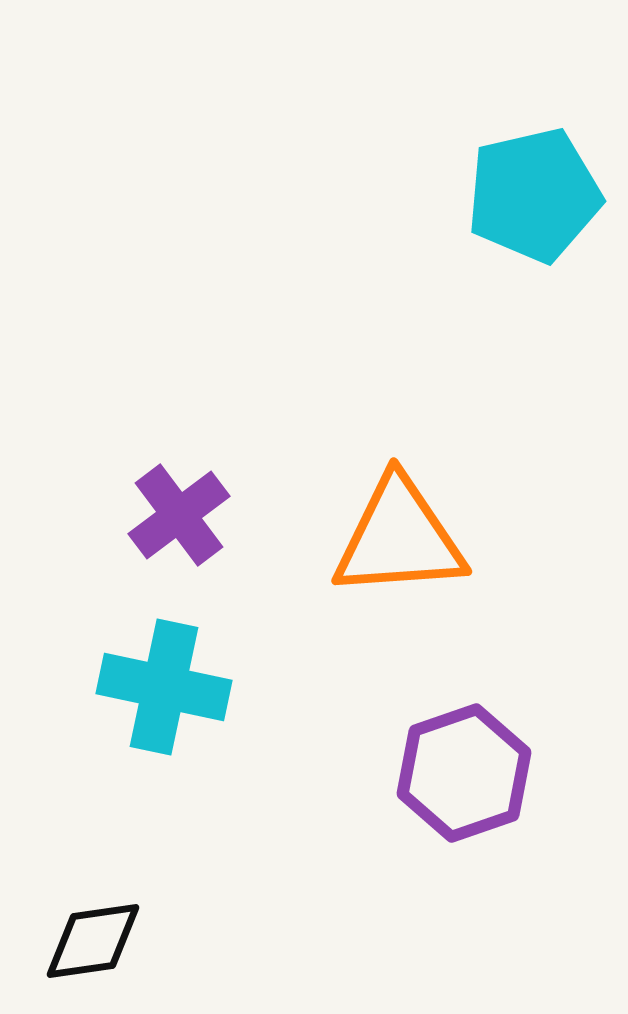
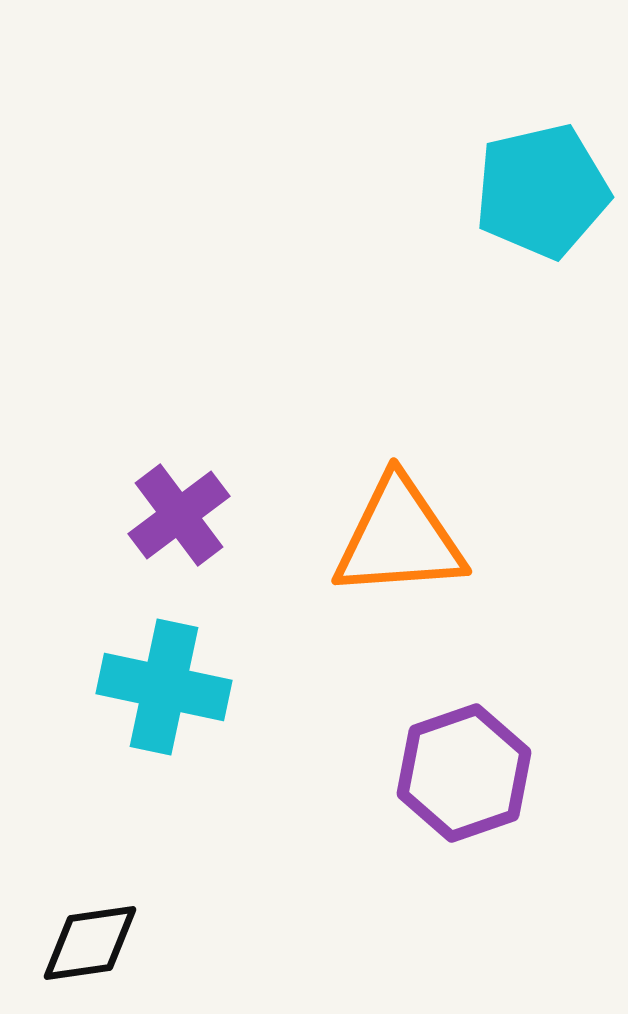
cyan pentagon: moved 8 px right, 4 px up
black diamond: moved 3 px left, 2 px down
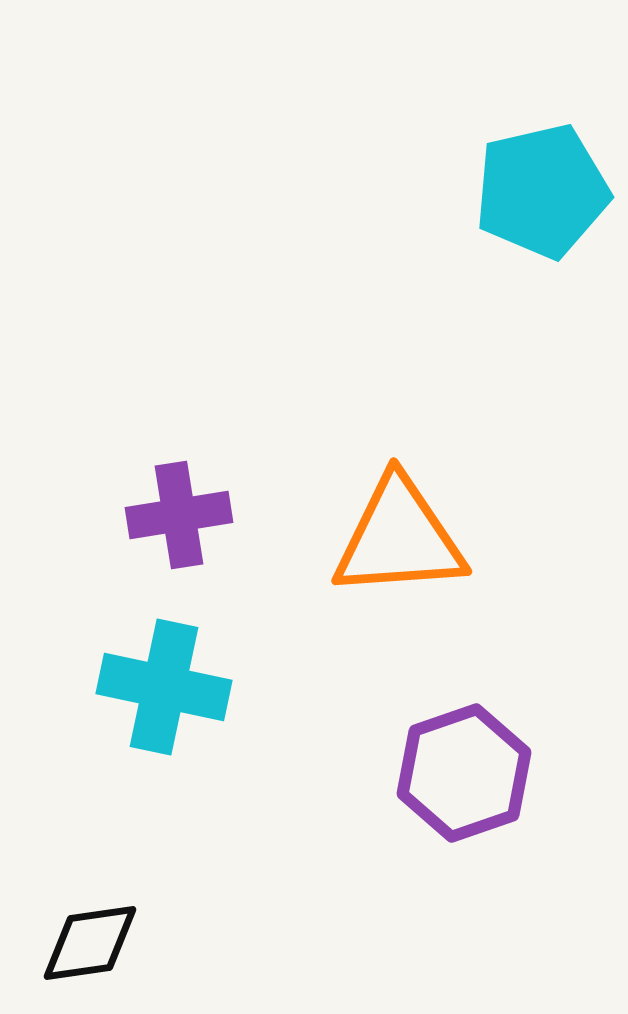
purple cross: rotated 28 degrees clockwise
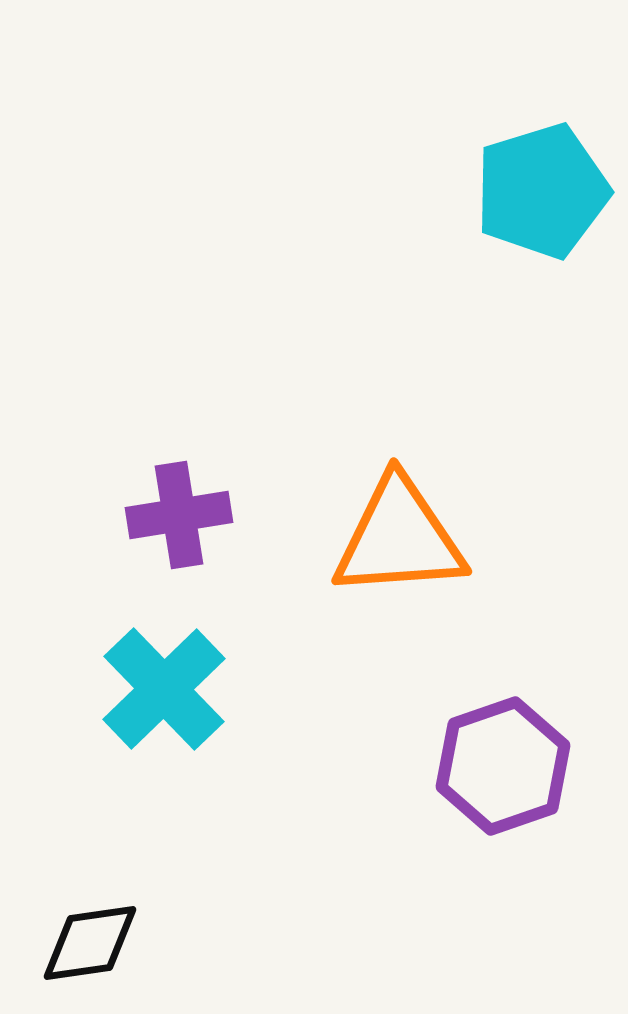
cyan pentagon: rotated 4 degrees counterclockwise
cyan cross: moved 2 px down; rotated 34 degrees clockwise
purple hexagon: moved 39 px right, 7 px up
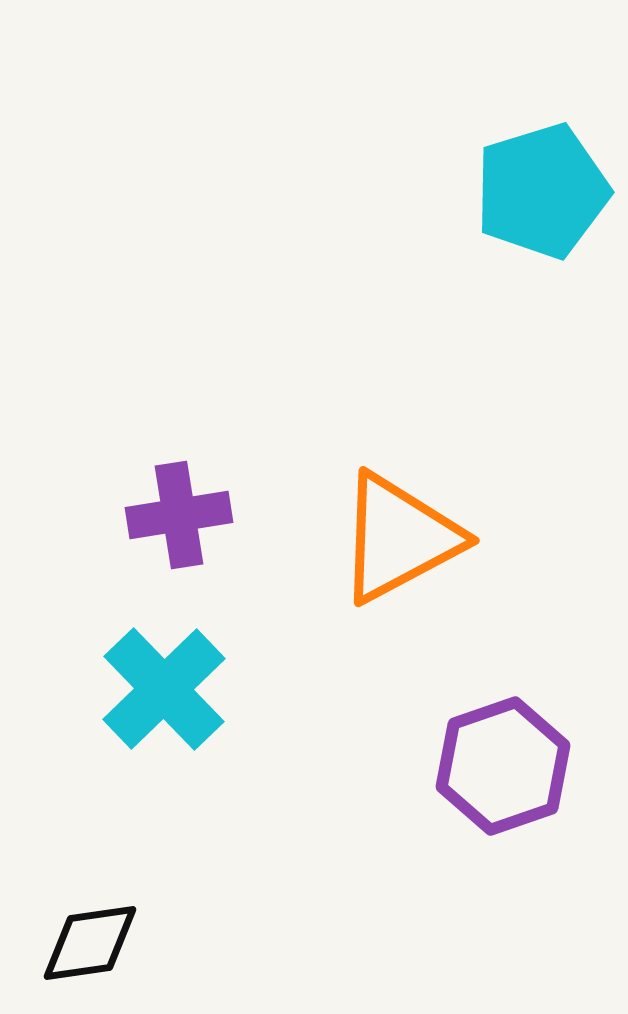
orange triangle: rotated 24 degrees counterclockwise
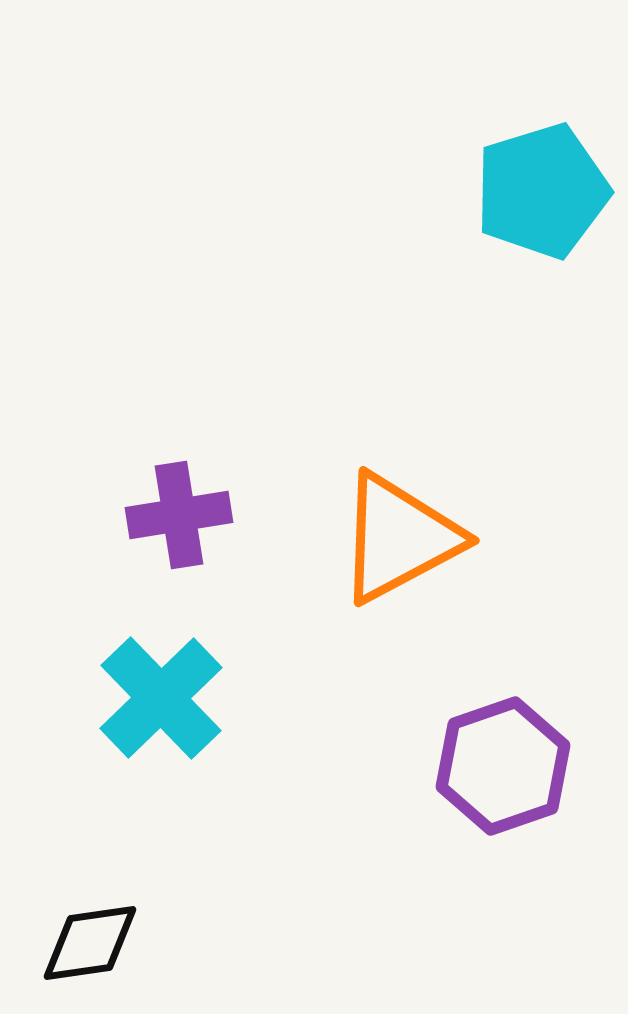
cyan cross: moved 3 px left, 9 px down
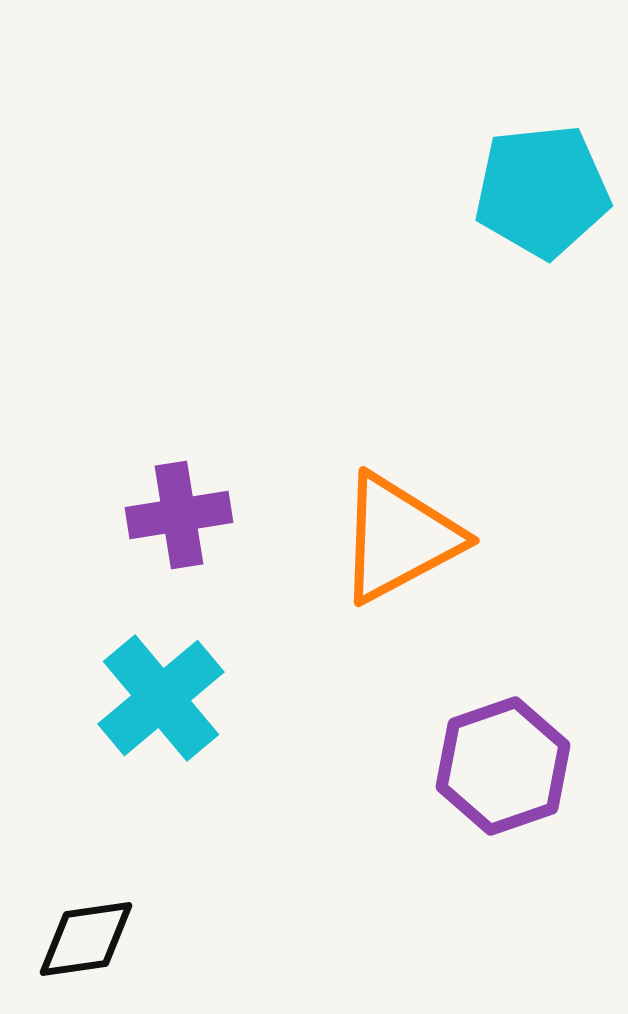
cyan pentagon: rotated 11 degrees clockwise
cyan cross: rotated 4 degrees clockwise
black diamond: moved 4 px left, 4 px up
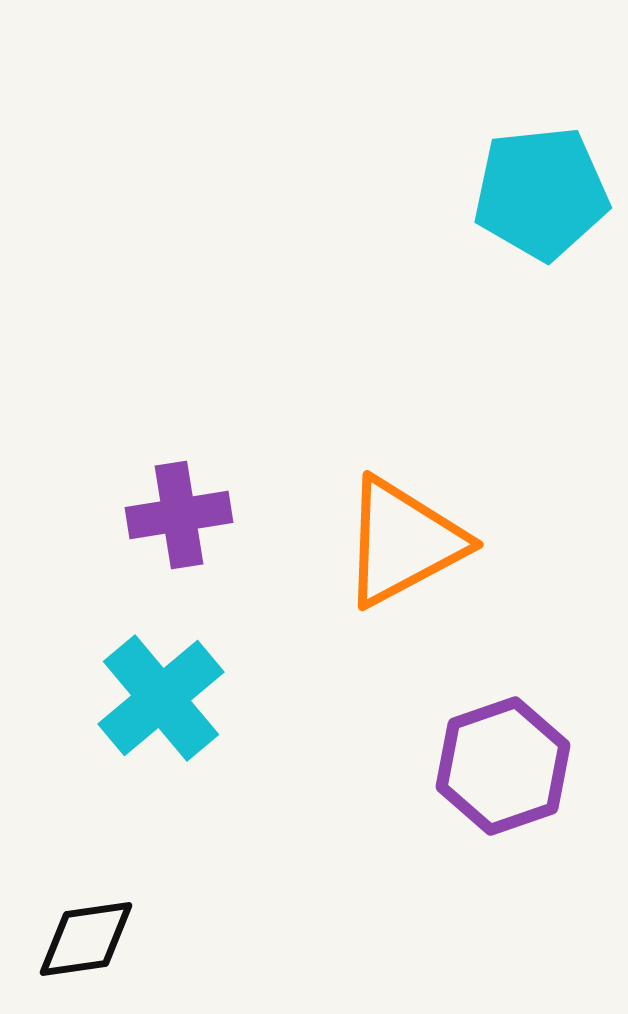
cyan pentagon: moved 1 px left, 2 px down
orange triangle: moved 4 px right, 4 px down
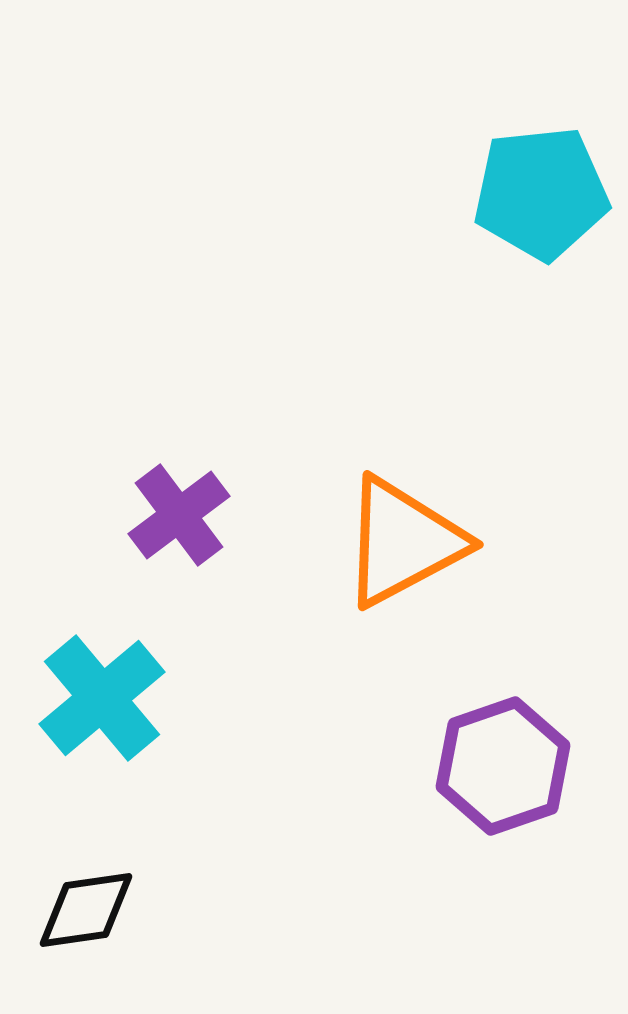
purple cross: rotated 28 degrees counterclockwise
cyan cross: moved 59 px left
black diamond: moved 29 px up
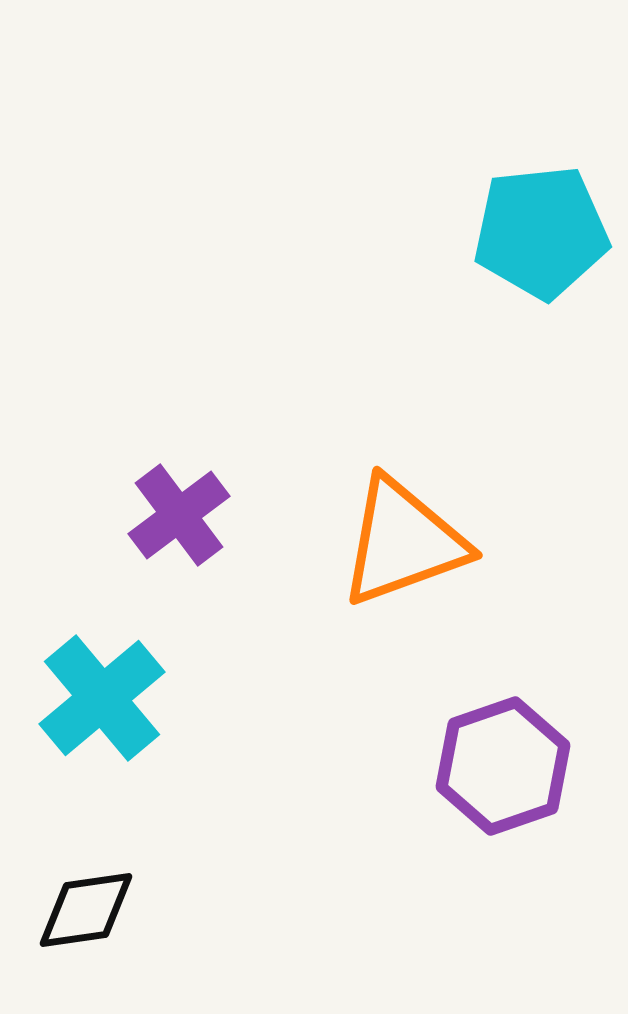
cyan pentagon: moved 39 px down
orange triangle: rotated 8 degrees clockwise
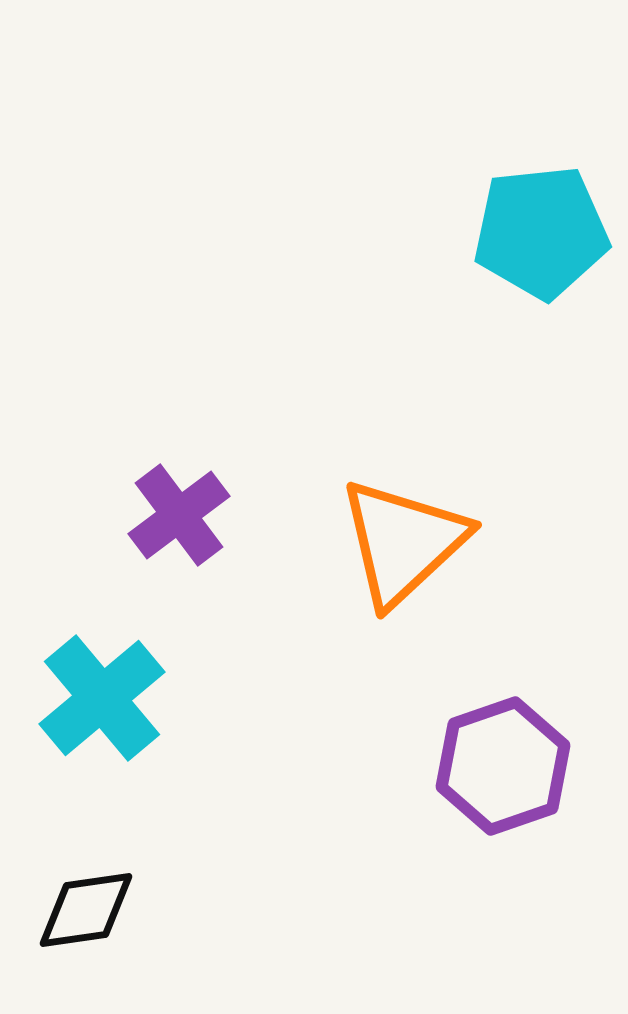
orange triangle: rotated 23 degrees counterclockwise
